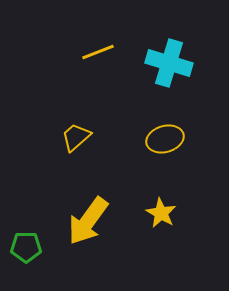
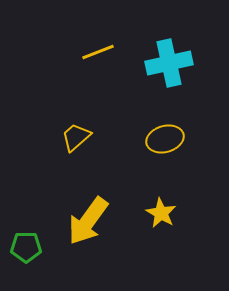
cyan cross: rotated 30 degrees counterclockwise
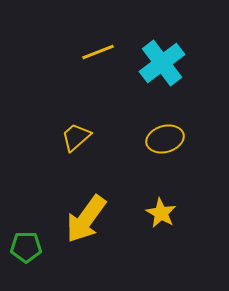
cyan cross: moved 7 px left; rotated 24 degrees counterclockwise
yellow arrow: moved 2 px left, 2 px up
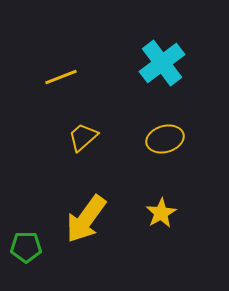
yellow line: moved 37 px left, 25 px down
yellow trapezoid: moved 7 px right
yellow star: rotated 12 degrees clockwise
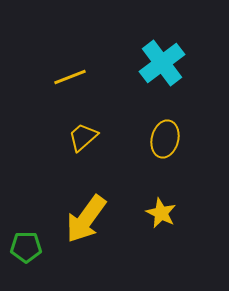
yellow line: moved 9 px right
yellow ellipse: rotated 60 degrees counterclockwise
yellow star: rotated 16 degrees counterclockwise
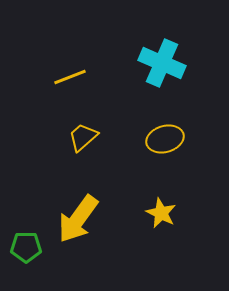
cyan cross: rotated 30 degrees counterclockwise
yellow ellipse: rotated 60 degrees clockwise
yellow arrow: moved 8 px left
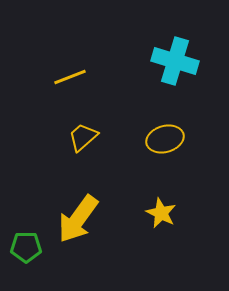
cyan cross: moved 13 px right, 2 px up; rotated 6 degrees counterclockwise
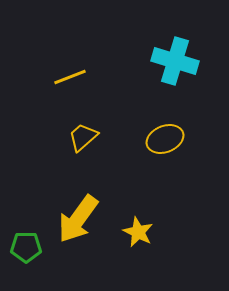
yellow ellipse: rotated 6 degrees counterclockwise
yellow star: moved 23 px left, 19 px down
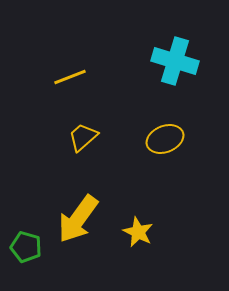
green pentagon: rotated 16 degrees clockwise
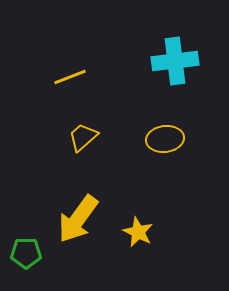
cyan cross: rotated 24 degrees counterclockwise
yellow ellipse: rotated 15 degrees clockwise
green pentagon: moved 6 px down; rotated 16 degrees counterclockwise
